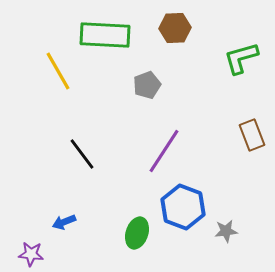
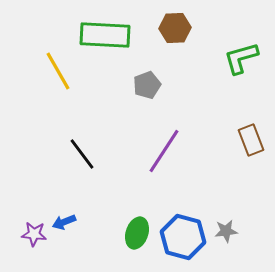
brown rectangle: moved 1 px left, 5 px down
blue hexagon: moved 30 px down; rotated 6 degrees counterclockwise
purple star: moved 3 px right, 20 px up
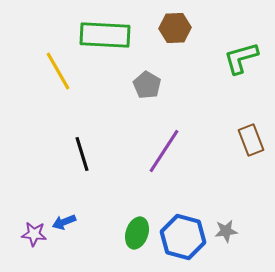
gray pentagon: rotated 20 degrees counterclockwise
black line: rotated 20 degrees clockwise
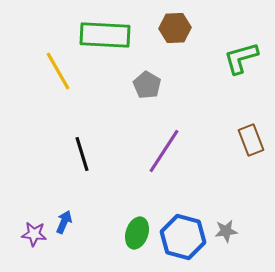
blue arrow: rotated 135 degrees clockwise
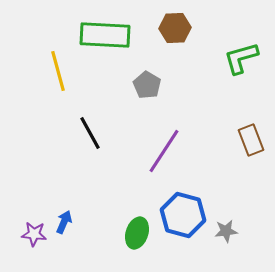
yellow line: rotated 15 degrees clockwise
black line: moved 8 px right, 21 px up; rotated 12 degrees counterclockwise
blue hexagon: moved 22 px up
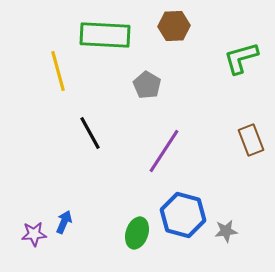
brown hexagon: moved 1 px left, 2 px up
purple star: rotated 10 degrees counterclockwise
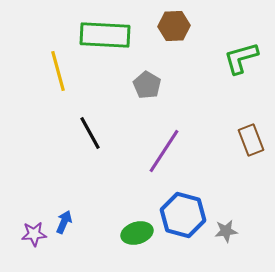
green ellipse: rotated 56 degrees clockwise
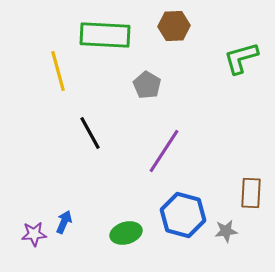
brown rectangle: moved 53 px down; rotated 24 degrees clockwise
green ellipse: moved 11 px left
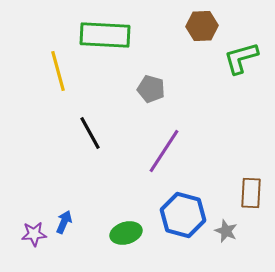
brown hexagon: moved 28 px right
gray pentagon: moved 4 px right, 4 px down; rotated 16 degrees counterclockwise
gray star: rotated 30 degrees clockwise
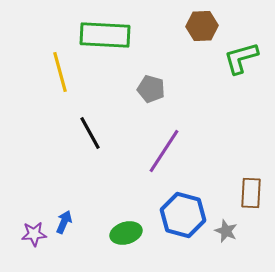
yellow line: moved 2 px right, 1 px down
